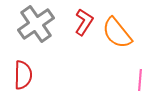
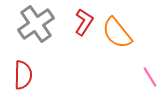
pink line: moved 10 px right, 3 px up; rotated 35 degrees counterclockwise
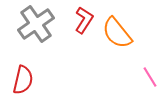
red L-shape: moved 2 px up
red semicircle: moved 5 px down; rotated 12 degrees clockwise
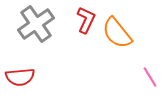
red L-shape: moved 2 px right; rotated 8 degrees counterclockwise
red semicircle: moved 3 px left, 3 px up; rotated 72 degrees clockwise
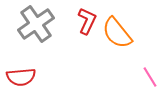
red L-shape: moved 1 px right, 1 px down
red semicircle: moved 1 px right
